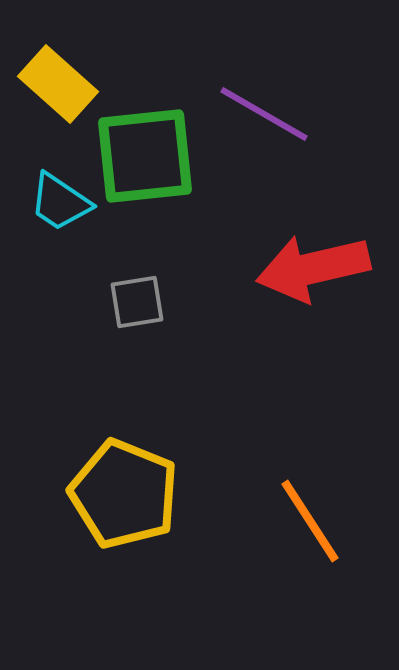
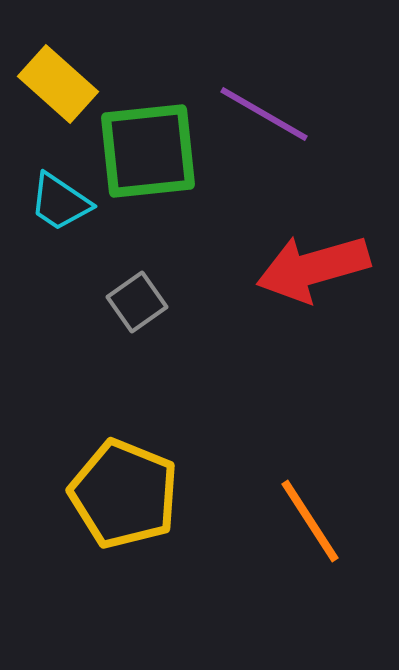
green square: moved 3 px right, 5 px up
red arrow: rotated 3 degrees counterclockwise
gray square: rotated 26 degrees counterclockwise
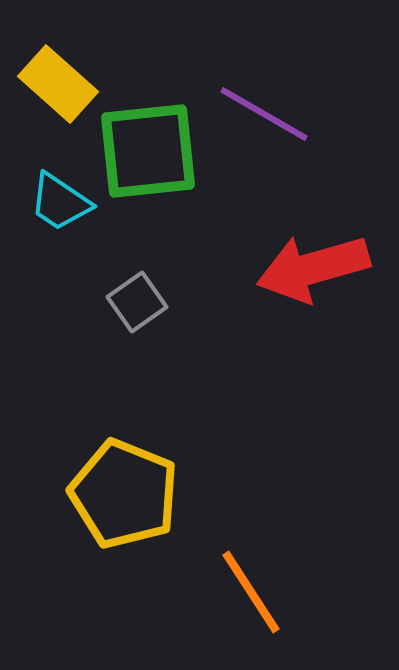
orange line: moved 59 px left, 71 px down
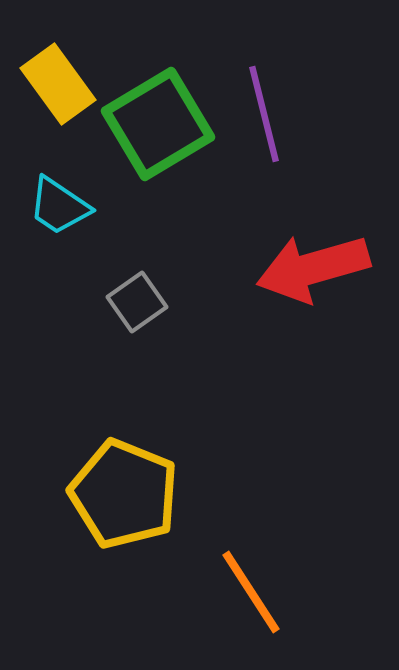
yellow rectangle: rotated 12 degrees clockwise
purple line: rotated 46 degrees clockwise
green square: moved 10 px right, 27 px up; rotated 25 degrees counterclockwise
cyan trapezoid: moved 1 px left, 4 px down
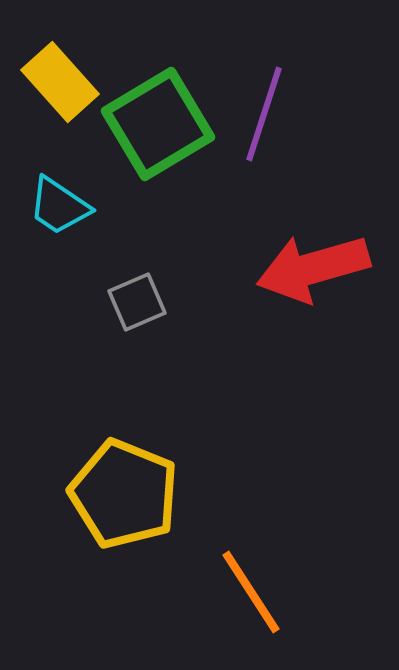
yellow rectangle: moved 2 px right, 2 px up; rotated 6 degrees counterclockwise
purple line: rotated 32 degrees clockwise
gray square: rotated 12 degrees clockwise
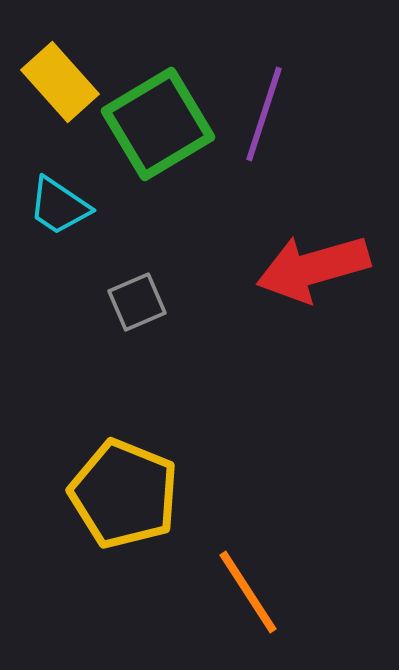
orange line: moved 3 px left
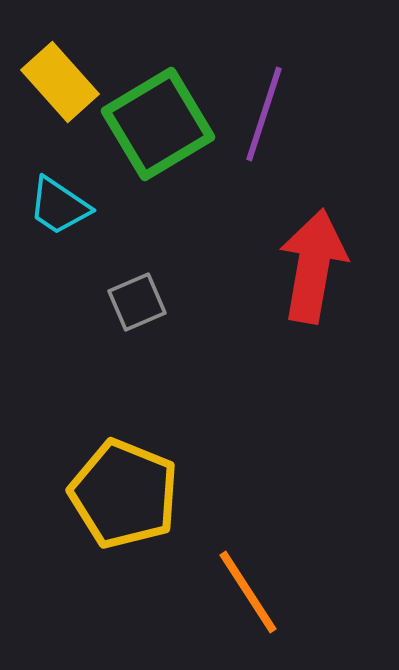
red arrow: moved 2 px up; rotated 116 degrees clockwise
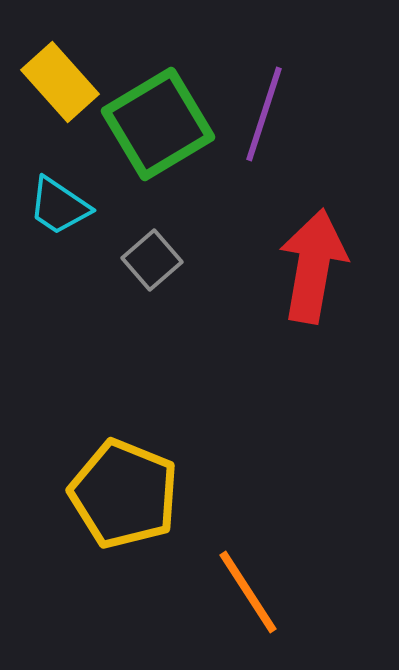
gray square: moved 15 px right, 42 px up; rotated 18 degrees counterclockwise
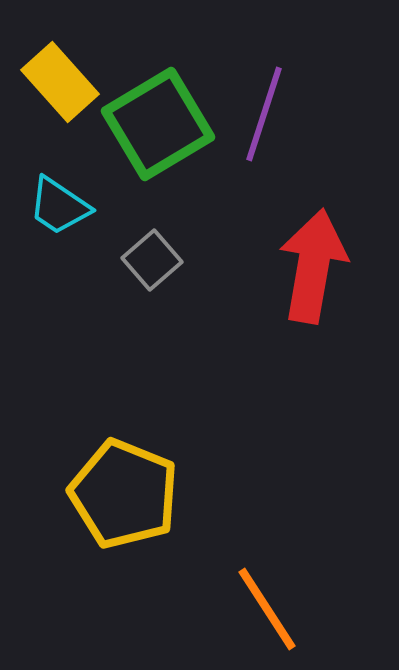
orange line: moved 19 px right, 17 px down
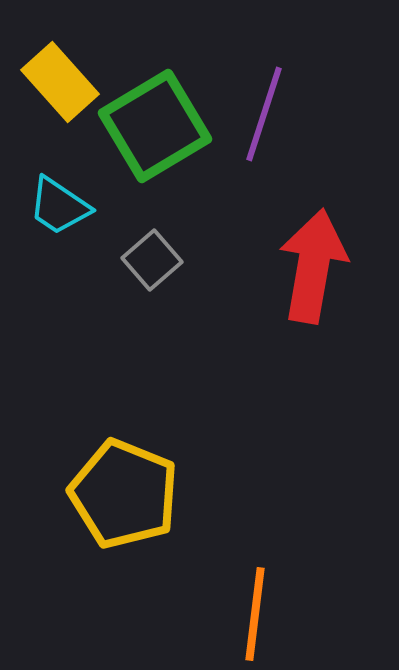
green square: moved 3 px left, 2 px down
orange line: moved 12 px left, 5 px down; rotated 40 degrees clockwise
